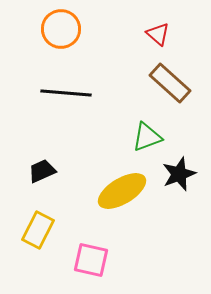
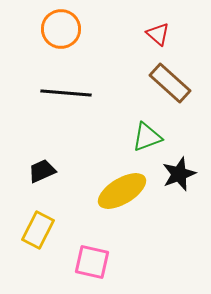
pink square: moved 1 px right, 2 px down
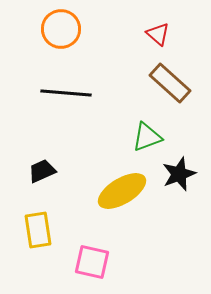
yellow rectangle: rotated 36 degrees counterclockwise
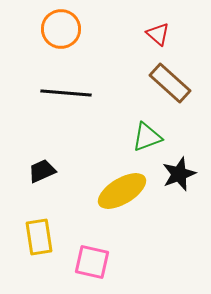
yellow rectangle: moved 1 px right, 7 px down
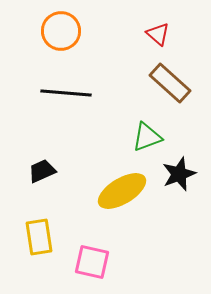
orange circle: moved 2 px down
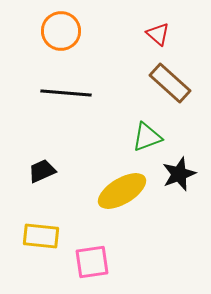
yellow rectangle: moved 2 px right, 1 px up; rotated 75 degrees counterclockwise
pink square: rotated 21 degrees counterclockwise
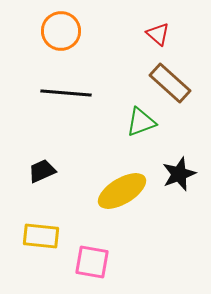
green triangle: moved 6 px left, 15 px up
pink square: rotated 18 degrees clockwise
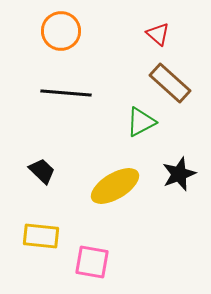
green triangle: rotated 8 degrees counterclockwise
black trapezoid: rotated 68 degrees clockwise
yellow ellipse: moved 7 px left, 5 px up
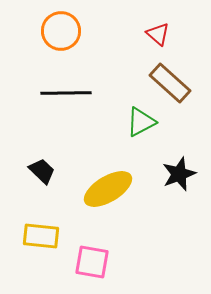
black line: rotated 6 degrees counterclockwise
yellow ellipse: moved 7 px left, 3 px down
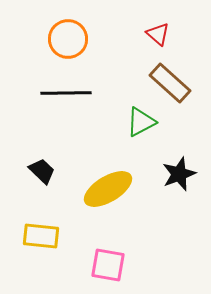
orange circle: moved 7 px right, 8 px down
pink square: moved 16 px right, 3 px down
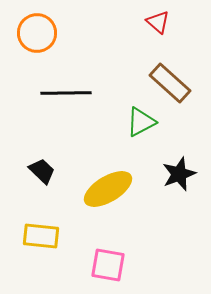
red triangle: moved 12 px up
orange circle: moved 31 px left, 6 px up
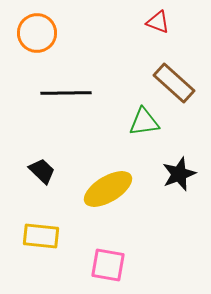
red triangle: rotated 20 degrees counterclockwise
brown rectangle: moved 4 px right
green triangle: moved 3 px right; rotated 20 degrees clockwise
